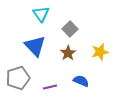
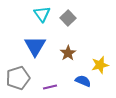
cyan triangle: moved 1 px right
gray square: moved 2 px left, 11 px up
blue triangle: rotated 15 degrees clockwise
yellow star: moved 13 px down
blue semicircle: moved 2 px right
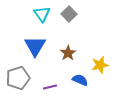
gray square: moved 1 px right, 4 px up
blue semicircle: moved 3 px left, 1 px up
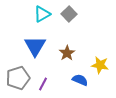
cyan triangle: rotated 36 degrees clockwise
brown star: moved 1 px left
yellow star: rotated 24 degrees clockwise
purple line: moved 7 px left, 3 px up; rotated 48 degrees counterclockwise
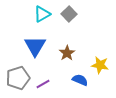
purple line: rotated 32 degrees clockwise
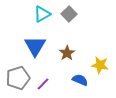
purple line: rotated 16 degrees counterclockwise
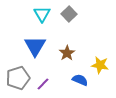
cyan triangle: rotated 30 degrees counterclockwise
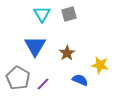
gray square: rotated 28 degrees clockwise
gray pentagon: rotated 25 degrees counterclockwise
